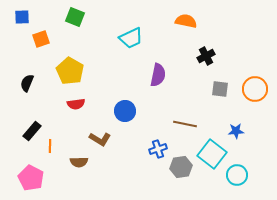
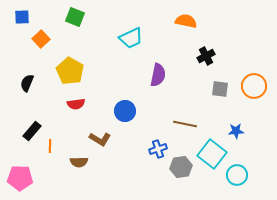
orange square: rotated 24 degrees counterclockwise
orange circle: moved 1 px left, 3 px up
pink pentagon: moved 11 px left; rotated 25 degrees counterclockwise
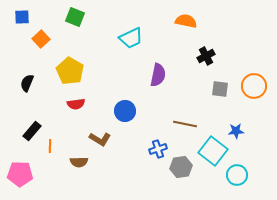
cyan square: moved 1 px right, 3 px up
pink pentagon: moved 4 px up
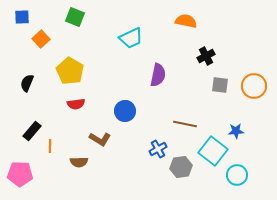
gray square: moved 4 px up
blue cross: rotated 12 degrees counterclockwise
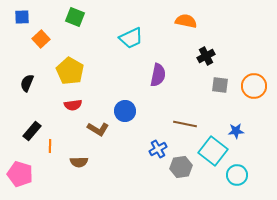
red semicircle: moved 3 px left, 1 px down
brown L-shape: moved 2 px left, 10 px up
pink pentagon: rotated 15 degrees clockwise
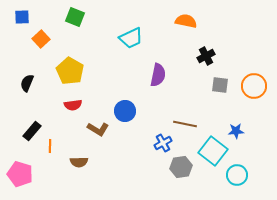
blue cross: moved 5 px right, 6 px up
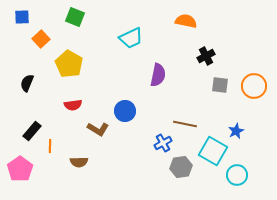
yellow pentagon: moved 1 px left, 7 px up
blue star: rotated 21 degrees counterclockwise
cyan square: rotated 8 degrees counterclockwise
pink pentagon: moved 5 px up; rotated 20 degrees clockwise
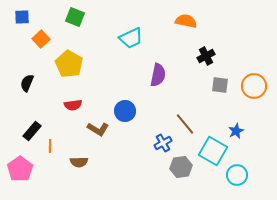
brown line: rotated 40 degrees clockwise
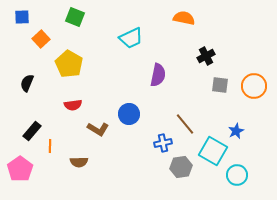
orange semicircle: moved 2 px left, 3 px up
blue circle: moved 4 px right, 3 px down
blue cross: rotated 18 degrees clockwise
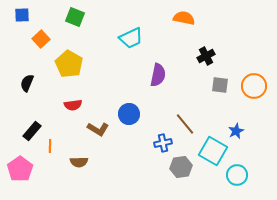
blue square: moved 2 px up
